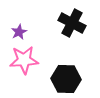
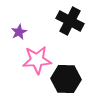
black cross: moved 2 px left, 2 px up
pink star: moved 13 px right
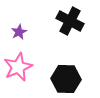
pink star: moved 19 px left, 7 px down; rotated 20 degrees counterclockwise
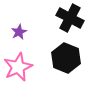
black cross: moved 3 px up
black hexagon: moved 21 px up; rotated 20 degrees clockwise
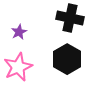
black cross: rotated 16 degrees counterclockwise
black hexagon: moved 1 px right, 1 px down; rotated 8 degrees clockwise
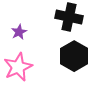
black cross: moved 1 px left, 1 px up
black hexagon: moved 7 px right, 3 px up
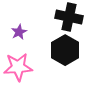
black hexagon: moved 9 px left, 6 px up
pink star: rotated 20 degrees clockwise
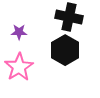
purple star: rotated 28 degrees clockwise
pink star: moved 1 px right; rotated 28 degrees counterclockwise
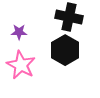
pink star: moved 2 px right, 2 px up; rotated 12 degrees counterclockwise
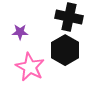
purple star: moved 1 px right
pink star: moved 9 px right, 2 px down
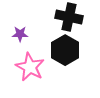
purple star: moved 2 px down
